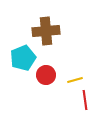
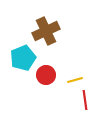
brown cross: rotated 20 degrees counterclockwise
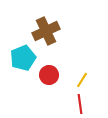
red circle: moved 3 px right
yellow line: moved 7 px right; rotated 42 degrees counterclockwise
red line: moved 5 px left, 4 px down
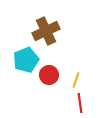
cyan pentagon: moved 3 px right, 2 px down
yellow line: moved 6 px left; rotated 14 degrees counterclockwise
red line: moved 1 px up
